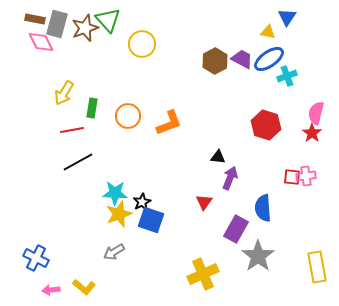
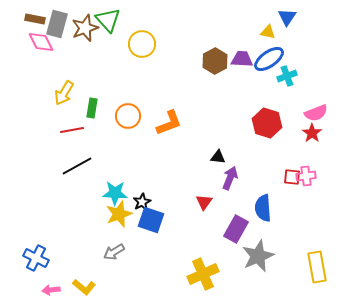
purple trapezoid: rotated 25 degrees counterclockwise
pink semicircle: rotated 125 degrees counterclockwise
red hexagon: moved 1 px right, 2 px up
black line: moved 1 px left, 4 px down
gray star: rotated 12 degrees clockwise
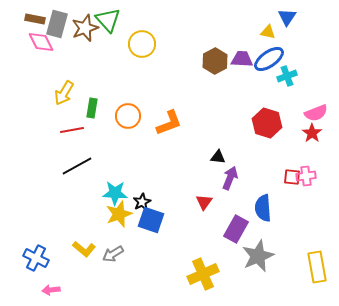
gray arrow: moved 1 px left, 2 px down
yellow L-shape: moved 38 px up
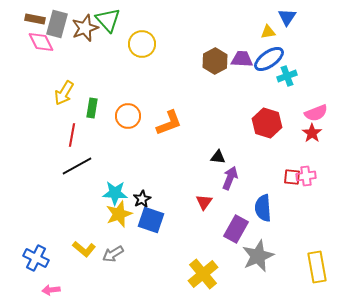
yellow triangle: rotated 21 degrees counterclockwise
red line: moved 5 px down; rotated 70 degrees counterclockwise
black star: moved 3 px up
yellow cross: rotated 16 degrees counterclockwise
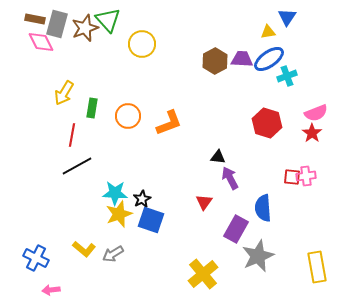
purple arrow: rotated 50 degrees counterclockwise
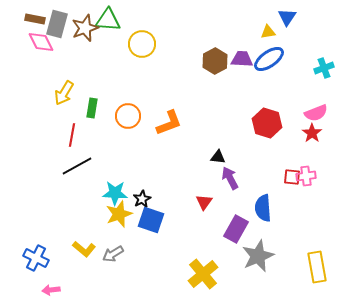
green triangle: rotated 44 degrees counterclockwise
cyan cross: moved 37 px right, 8 px up
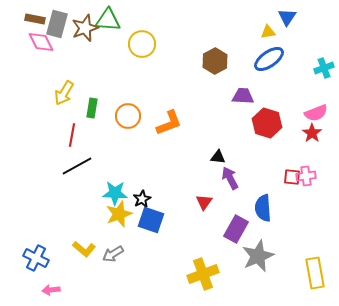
purple trapezoid: moved 1 px right, 37 px down
yellow rectangle: moved 2 px left, 6 px down
yellow cross: rotated 20 degrees clockwise
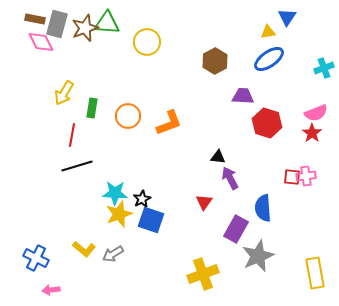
green triangle: moved 1 px left, 3 px down
yellow circle: moved 5 px right, 2 px up
black line: rotated 12 degrees clockwise
